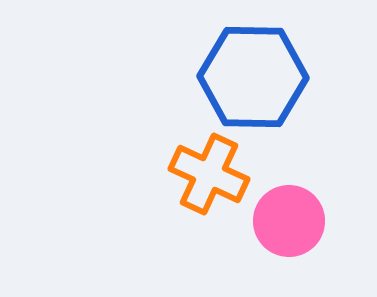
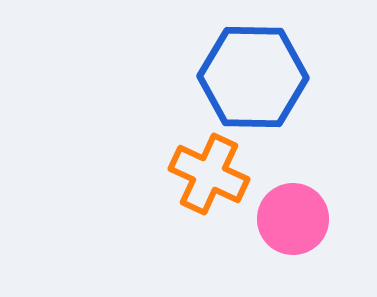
pink circle: moved 4 px right, 2 px up
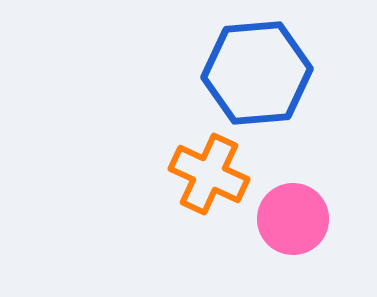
blue hexagon: moved 4 px right, 4 px up; rotated 6 degrees counterclockwise
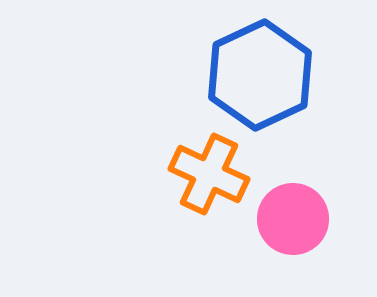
blue hexagon: moved 3 px right, 2 px down; rotated 20 degrees counterclockwise
